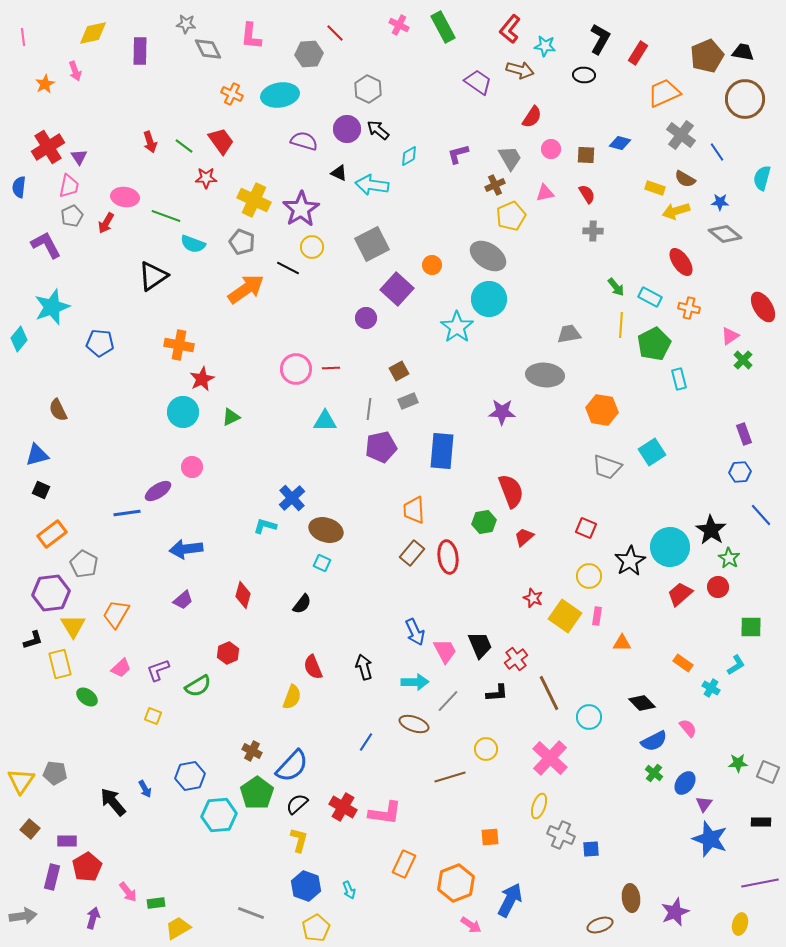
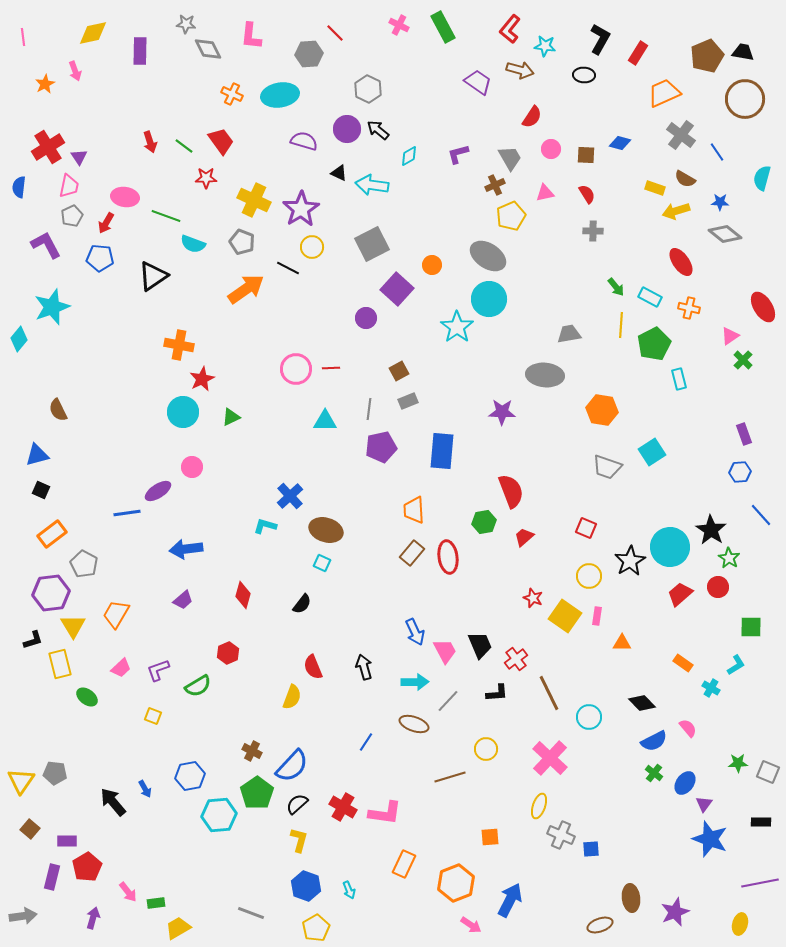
blue pentagon at (100, 343): moved 85 px up
blue cross at (292, 498): moved 2 px left, 2 px up
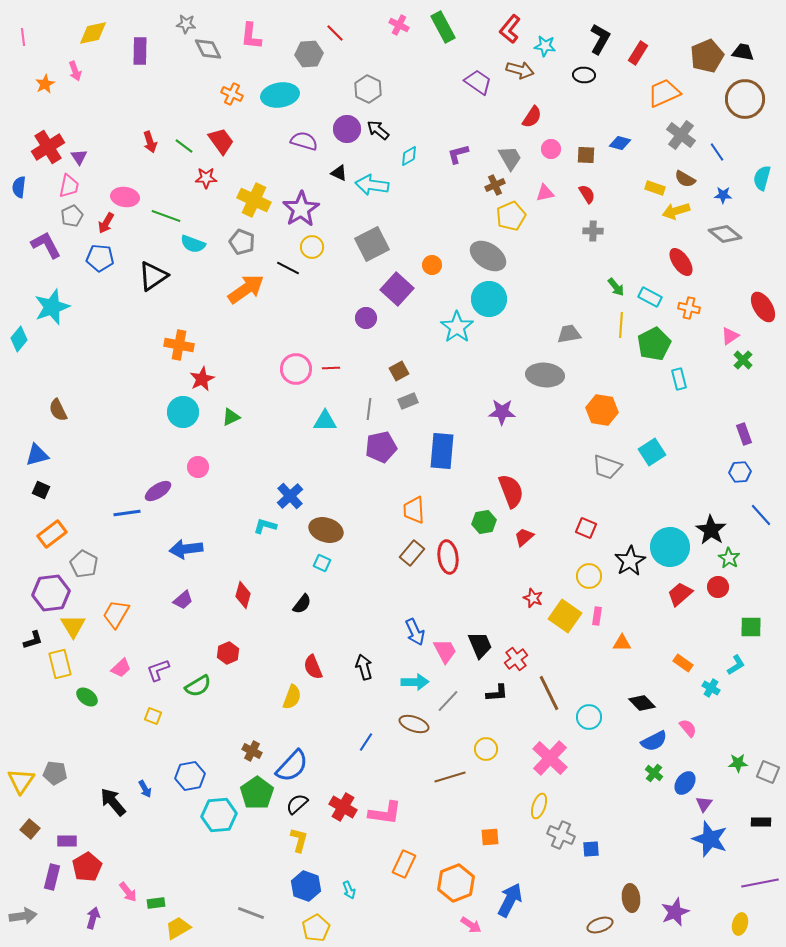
blue star at (720, 202): moved 3 px right, 7 px up
pink circle at (192, 467): moved 6 px right
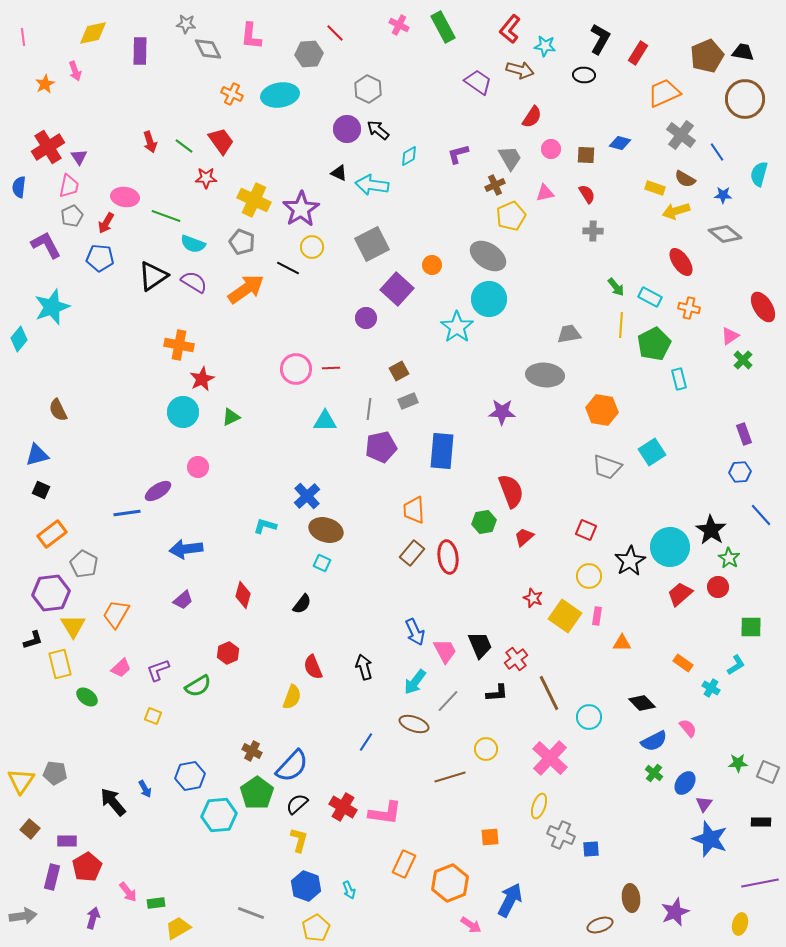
purple semicircle at (304, 141): moved 110 px left, 141 px down; rotated 16 degrees clockwise
cyan semicircle at (762, 178): moved 3 px left, 4 px up
blue cross at (290, 496): moved 17 px right
red square at (586, 528): moved 2 px down
cyan arrow at (415, 682): rotated 128 degrees clockwise
orange hexagon at (456, 883): moved 6 px left
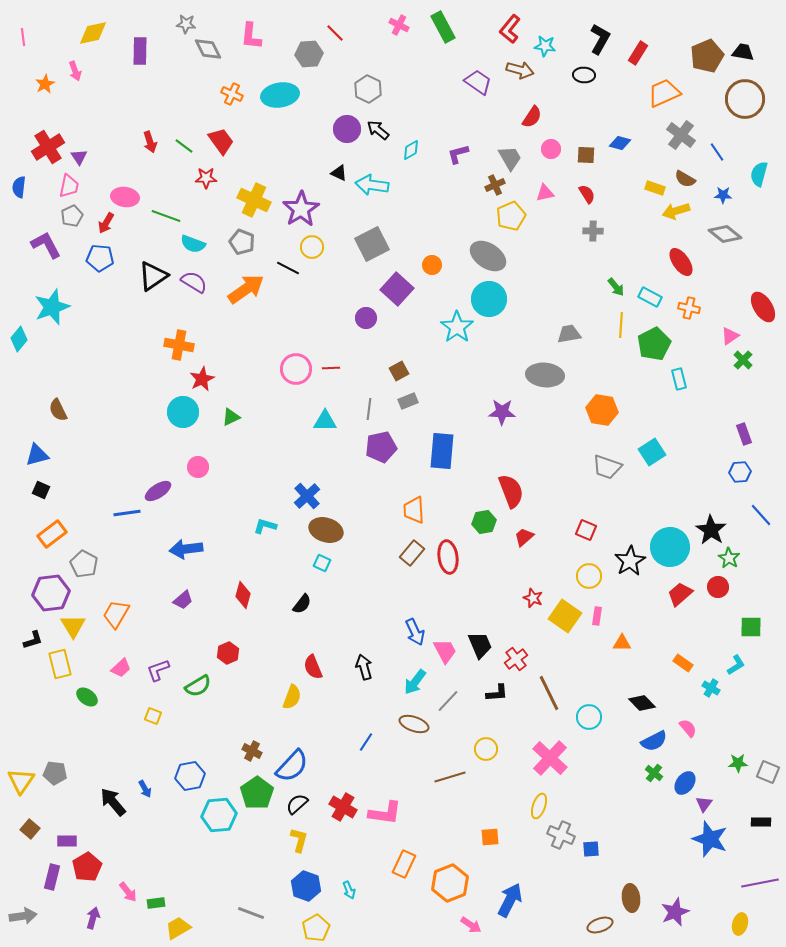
cyan diamond at (409, 156): moved 2 px right, 6 px up
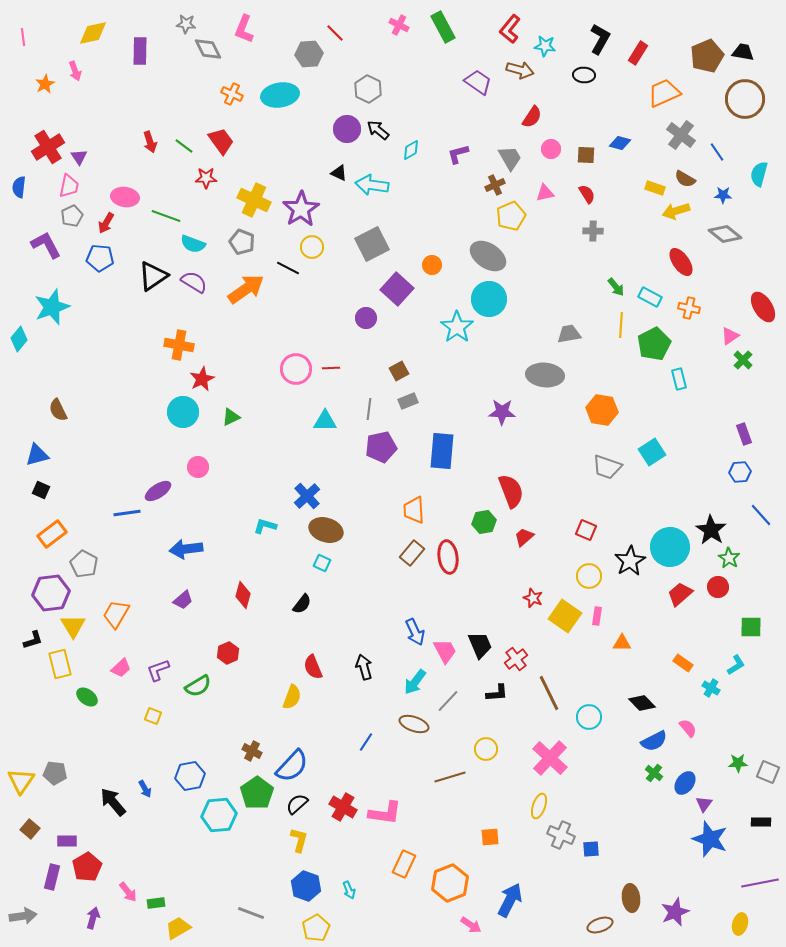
pink L-shape at (251, 36): moved 7 px left, 7 px up; rotated 16 degrees clockwise
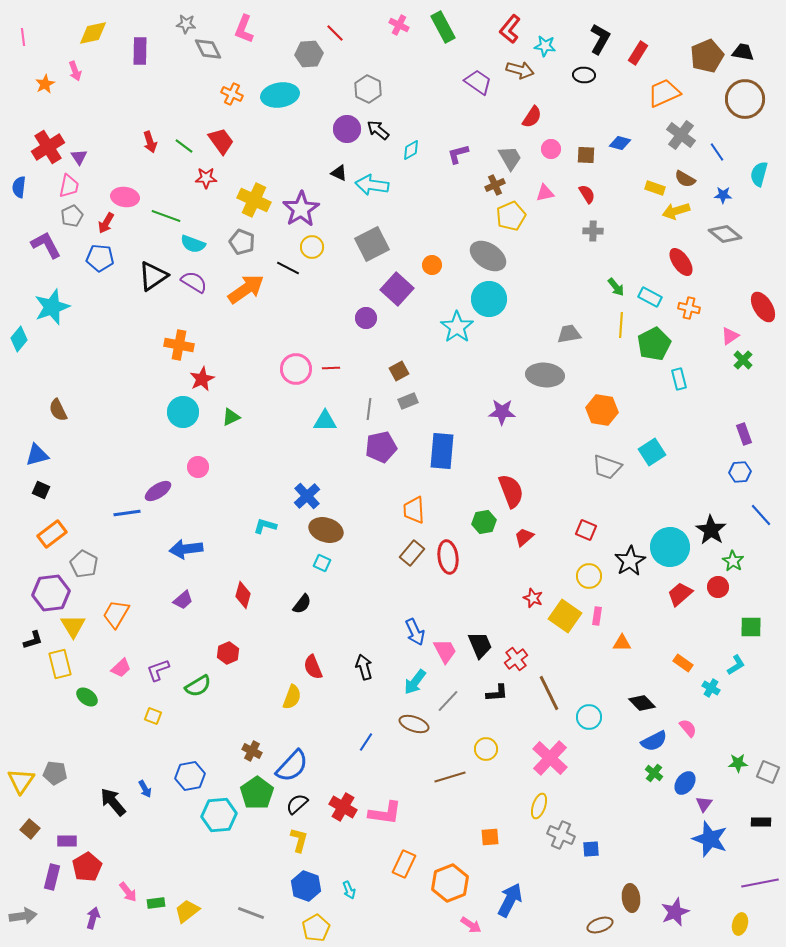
green star at (729, 558): moved 4 px right, 3 px down
yellow trapezoid at (178, 928): moved 9 px right, 17 px up; rotated 8 degrees counterclockwise
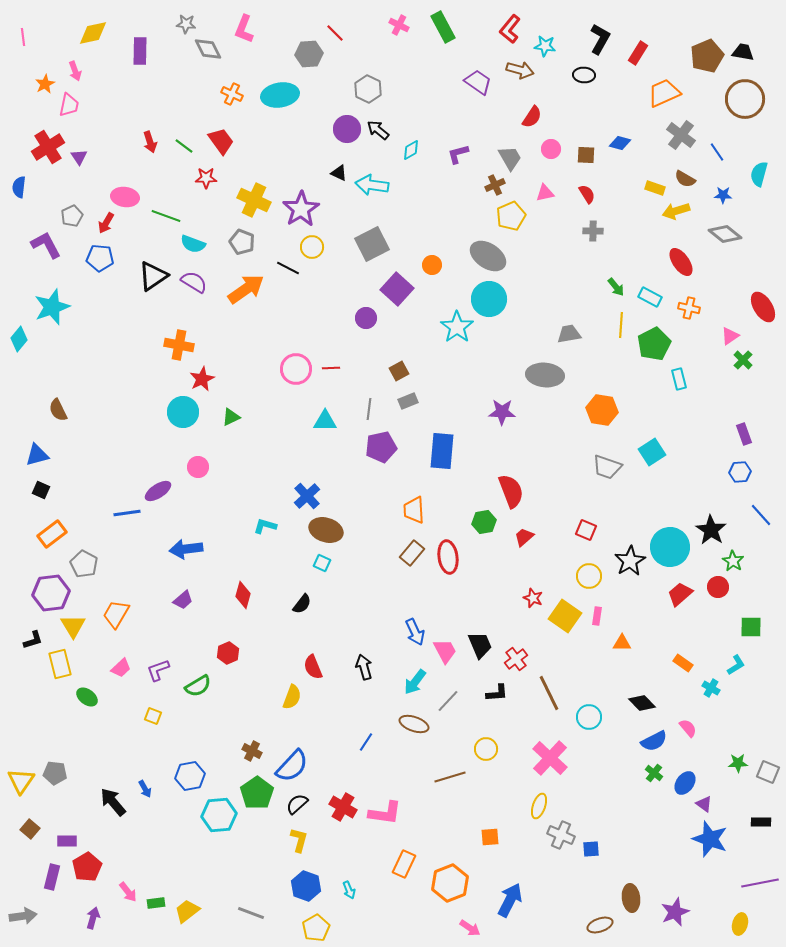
pink trapezoid at (69, 186): moved 81 px up
purple triangle at (704, 804): rotated 30 degrees counterclockwise
pink arrow at (471, 925): moved 1 px left, 3 px down
